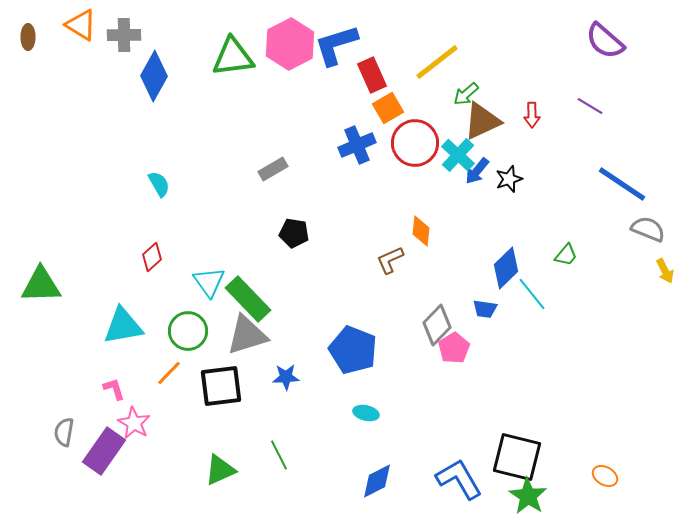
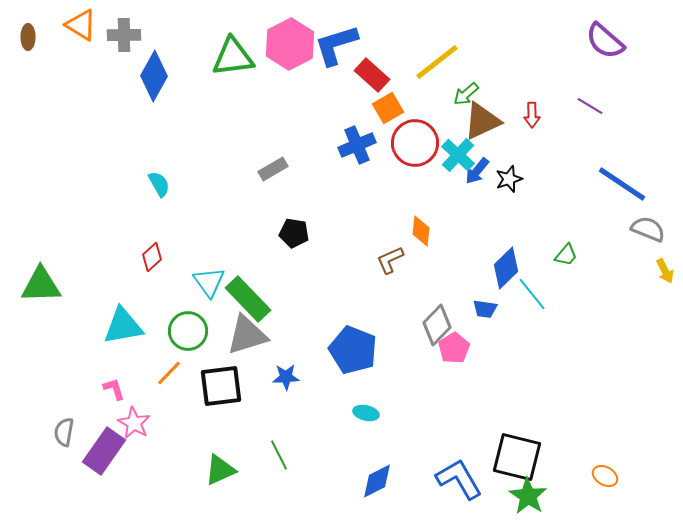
red rectangle at (372, 75): rotated 24 degrees counterclockwise
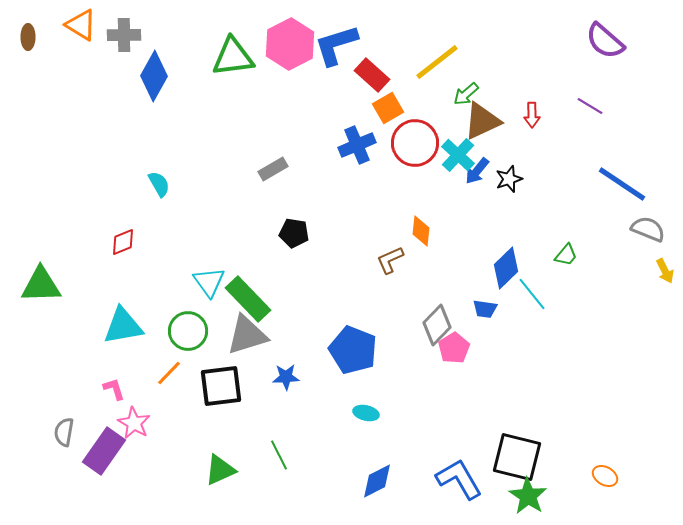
red diamond at (152, 257): moved 29 px left, 15 px up; rotated 20 degrees clockwise
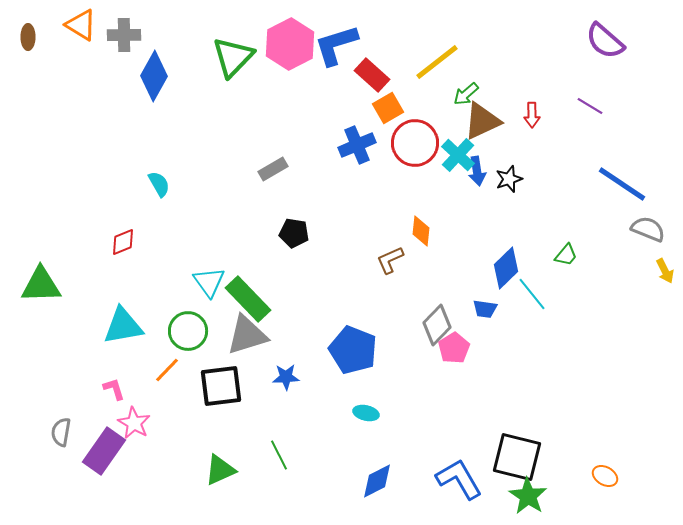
green triangle at (233, 57): rotated 39 degrees counterclockwise
blue arrow at (477, 171): rotated 48 degrees counterclockwise
orange line at (169, 373): moved 2 px left, 3 px up
gray semicircle at (64, 432): moved 3 px left
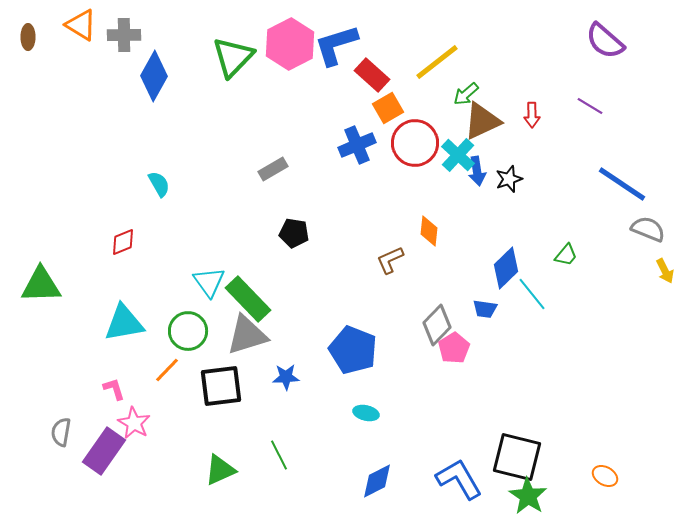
orange diamond at (421, 231): moved 8 px right
cyan triangle at (123, 326): moved 1 px right, 3 px up
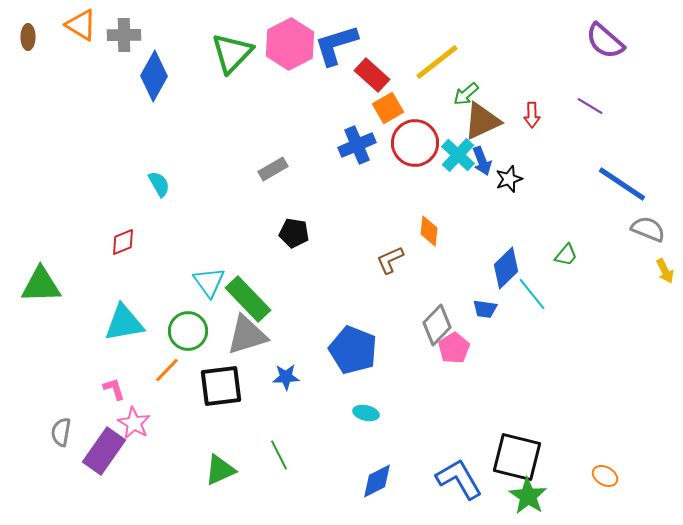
green triangle at (233, 57): moved 1 px left, 4 px up
blue arrow at (477, 171): moved 5 px right, 10 px up; rotated 12 degrees counterclockwise
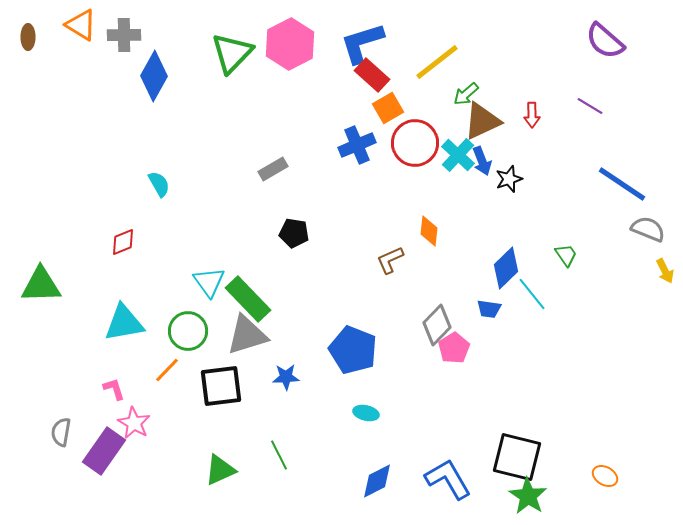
blue L-shape at (336, 45): moved 26 px right, 2 px up
green trapezoid at (566, 255): rotated 75 degrees counterclockwise
blue trapezoid at (485, 309): moved 4 px right
blue L-shape at (459, 479): moved 11 px left
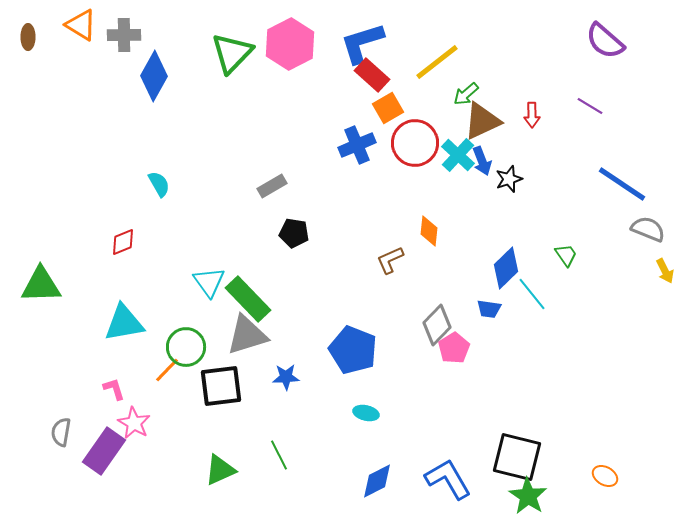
gray rectangle at (273, 169): moved 1 px left, 17 px down
green circle at (188, 331): moved 2 px left, 16 px down
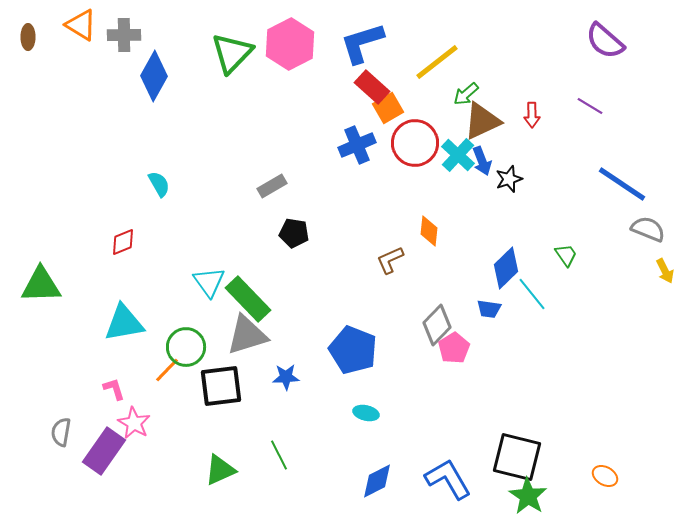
red rectangle at (372, 75): moved 12 px down
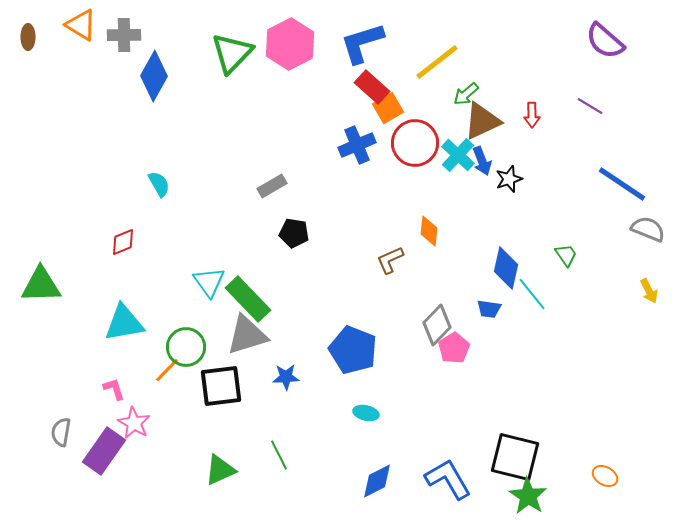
blue diamond at (506, 268): rotated 33 degrees counterclockwise
yellow arrow at (665, 271): moved 16 px left, 20 px down
black square at (517, 457): moved 2 px left
